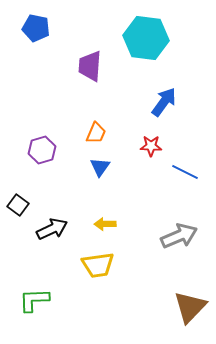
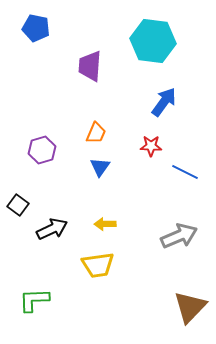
cyan hexagon: moved 7 px right, 3 px down
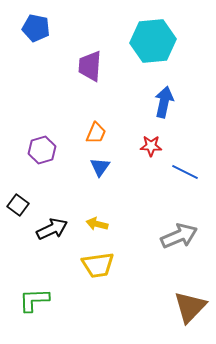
cyan hexagon: rotated 12 degrees counterclockwise
blue arrow: rotated 24 degrees counterclockwise
yellow arrow: moved 8 px left; rotated 15 degrees clockwise
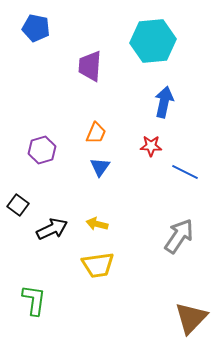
gray arrow: rotated 33 degrees counterclockwise
green L-shape: rotated 100 degrees clockwise
brown triangle: moved 1 px right, 11 px down
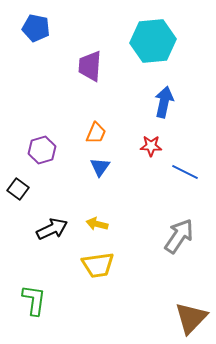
black square: moved 16 px up
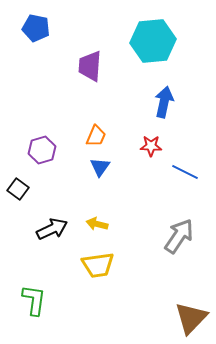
orange trapezoid: moved 3 px down
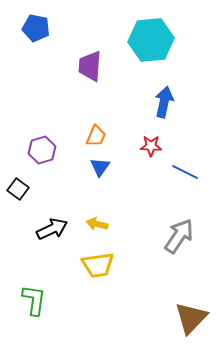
cyan hexagon: moved 2 px left, 1 px up
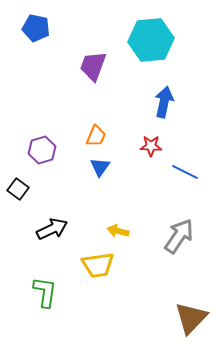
purple trapezoid: moved 3 px right; rotated 16 degrees clockwise
yellow arrow: moved 21 px right, 7 px down
green L-shape: moved 11 px right, 8 px up
